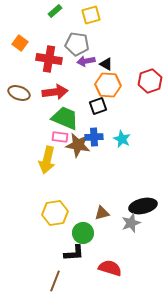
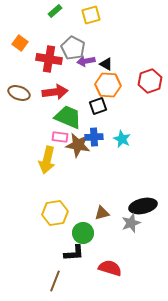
gray pentagon: moved 4 px left, 4 px down; rotated 20 degrees clockwise
green trapezoid: moved 3 px right, 1 px up
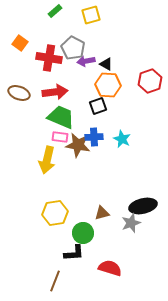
red cross: moved 1 px up
green trapezoid: moved 7 px left
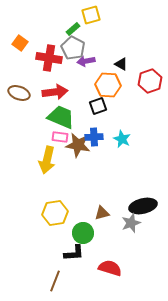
green rectangle: moved 18 px right, 18 px down
black triangle: moved 15 px right
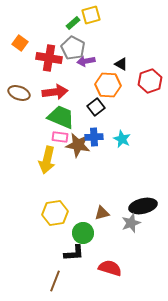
green rectangle: moved 6 px up
black square: moved 2 px left, 1 px down; rotated 18 degrees counterclockwise
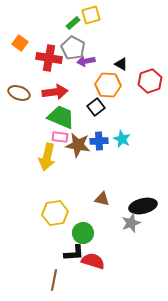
blue cross: moved 5 px right, 4 px down
yellow arrow: moved 3 px up
brown triangle: moved 14 px up; rotated 28 degrees clockwise
red semicircle: moved 17 px left, 7 px up
brown line: moved 1 px left, 1 px up; rotated 10 degrees counterclockwise
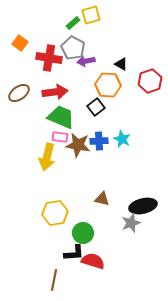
brown ellipse: rotated 55 degrees counterclockwise
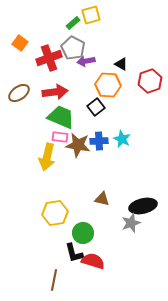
red cross: rotated 30 degrees counterclockwise
black L-shape: rotated 80 degrees clockwise
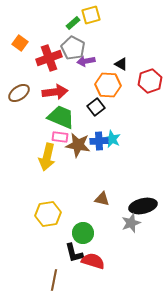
cyan star: moved 10 px left
yellow hexagon: moved 7 px left, 1 px down
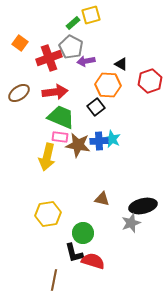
gray pentagon: moved 2 px left, 1 px up
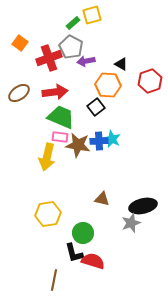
yellow square: moved 1 px right
